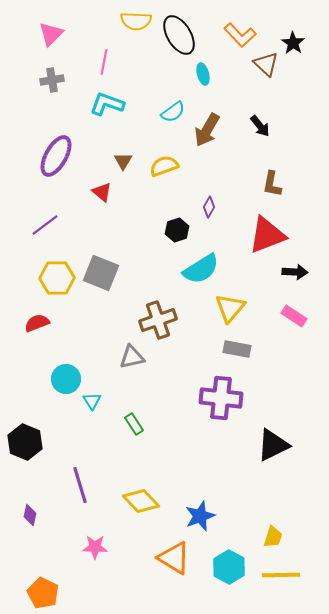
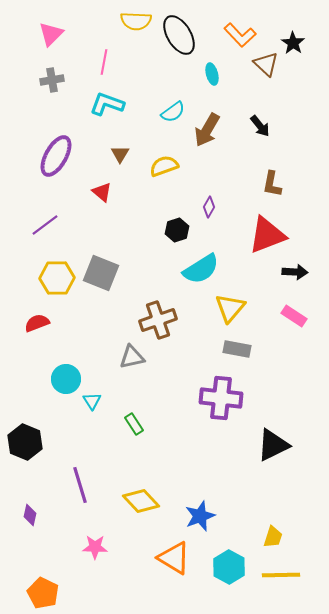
cyan ellipse at (203, 74): moved 9 px right
brown triangle at (123, 161): moved 3 px left, 7 px up
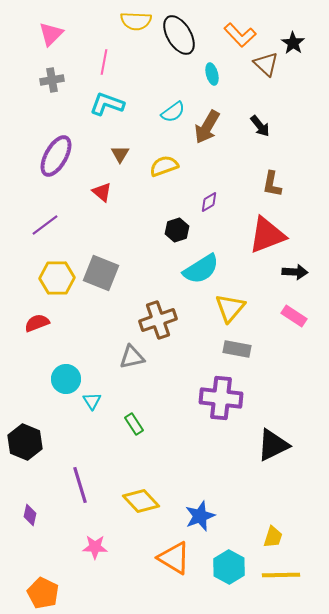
brown arrow at (207, 130): moved 3 px up
purple diamond at (209, 207): moved 5 px up; rotated 30 degrees clockwise
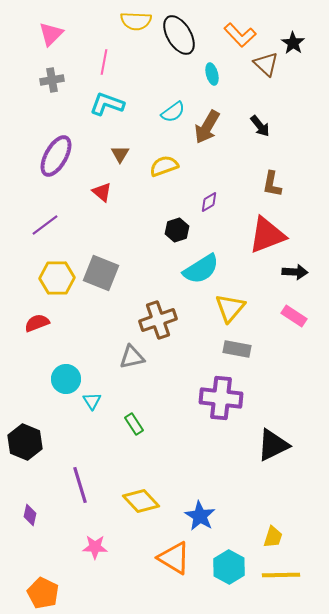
blue star at (200, 516): rotated 20 degrees counterclockwise
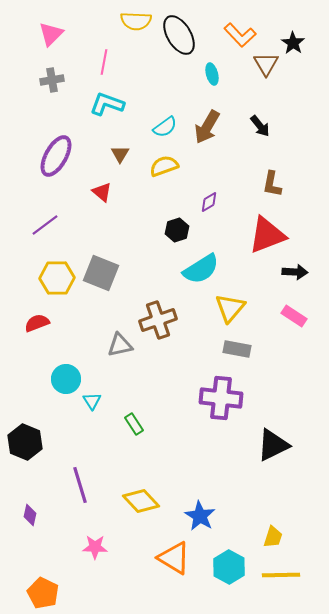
brown triangle at (266, 64): rotated 16 degrees clockwise
cyan semicircle at (173, 112): moved 8 px left, 15 px down
gray triangle at (132, 357): moved 12 px left, 12 px up
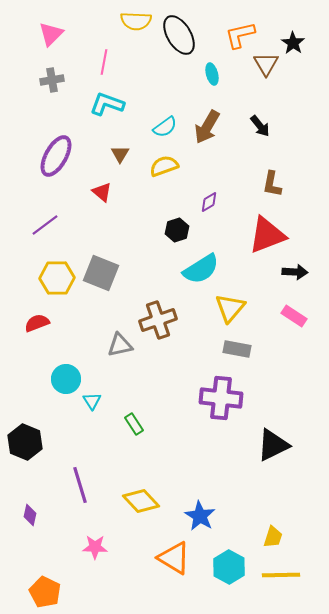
orange L-shape at (240, 35): rotated 120 degrees clockwise
orange pentagon at (43, 593): moved 2 px right, 1 px up
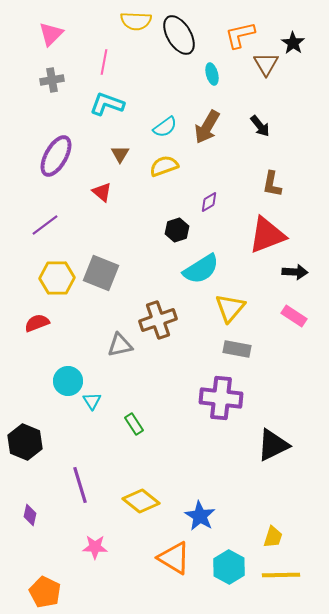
cyan circle at (66, 379): moved 2 px right, 2 px down
yellow diamond at (141, 501): rotated 9 degrees counterclockwise
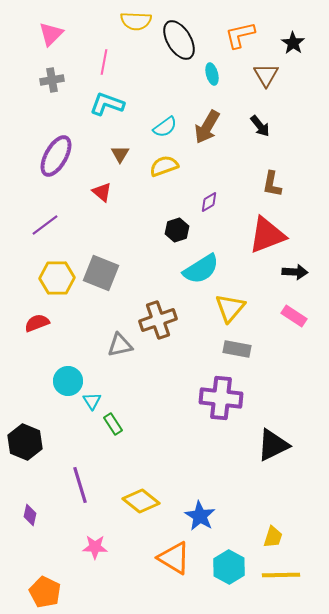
black ellipse at (179, 35): moved 5 px down
brown triangle at (266, 64): moved 11 px down
green rectangle at (134, 424): moved 21 px left
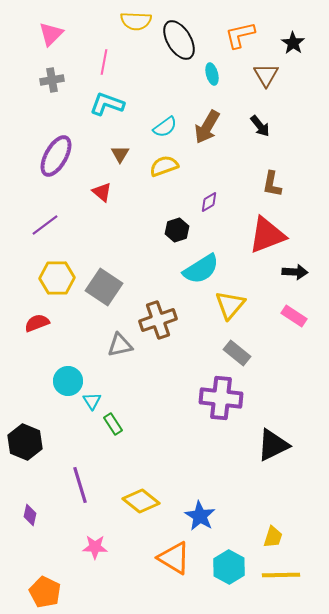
gray square at (101, 273): moved 3 px right, 14 px down; rotated 12 degrees clockwise
yellow triangle at (230, 308): moved 3 px up
gray rectangle at (237, 349): moved 4 px down; rotated 28 degrees clockwise
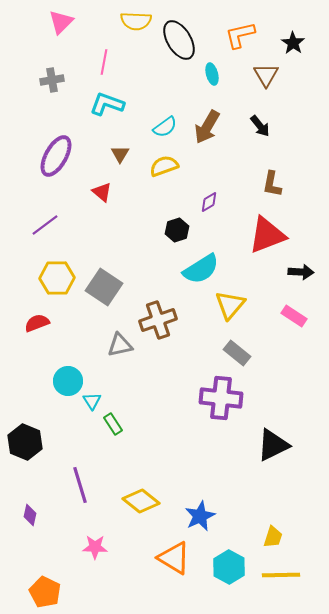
pink triangle at (51, 34): moved 10 px right, 12 px up
black arrow at (295, 272): moved 6 px right
blue star at (200, 516): rotated 16 degrees clockwise
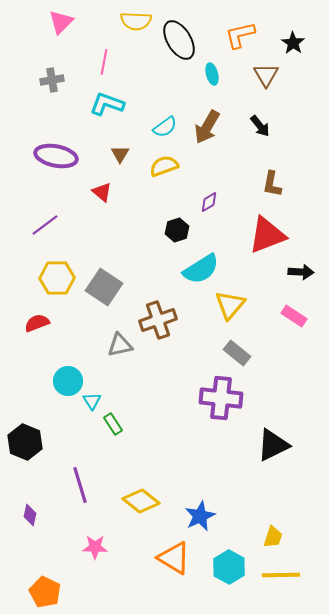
purple ellipse at (56, 156): rotated 72 degrees clockwise
